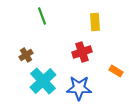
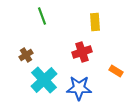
cyan cross: moved 1 px right, 1 px up
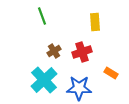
brown cross: moved 28 px right, 4 px up
orange rectangle: moved 5 px left, 2 px down
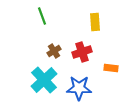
orange rectangle: moved 5 px up; rotated 24 degrees counterclockwise
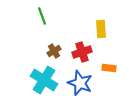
yellow rectangle: moved 6 px right, 7 px down
orange rectangle: moved 2 px left
cyan cross: rotated 16 degrees counterclockwise
blue star: moved 1 px right, 5 px up; rotated 20 degrees clockwise
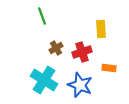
brown cross: moved 2 px right, 3 px up
blue star: moved 2 px down
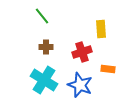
green line: rotated 18 degrees counterclockwise
brown cross: moved 10 px left, 1 px up; rotated 32 degrees clockwise
orange rectangle: moved 1 px left, 1 px down
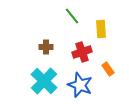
green line: moved 30 px right
orange rectangle: rotated 48 degrees clockwise
cyan cross: moved 1 px down; rotated 12 degrees clockwise
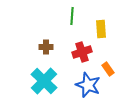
green line: rotated 42 degrees clockwise
blue star: moved 8 px right
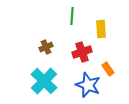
brown cross: rotated 24 degrees counterclockwise
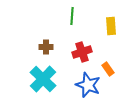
yellow rectangle: moved 10 px right, 3 px up
brown cross: rotated 24 degrees clockwise
cyan cross: moved 1 px left, 2 px up
